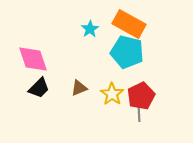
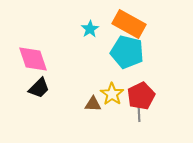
brown triangle: moved 14 px right, 16 px down; rotated 24 degrees clockwise
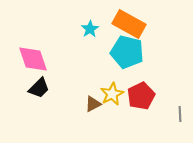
yellow star: rotated 10 degrees clockwise
brown triangle: rotated 30 degrees counterclockwise
gray line: moved 41 px right
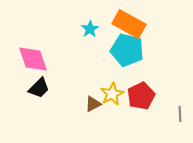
cyan pentagon: moved 2 px up
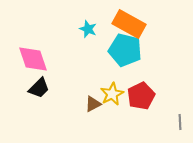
cyan star: moved 2 px left; rotated 18 degrees counterclockwise
cyan pentagon: moved 2 px left
gray line: moved 8 px down
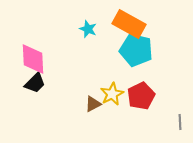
cyan pentagon: moved 11 px right
pink diamond: rotated 16 degrees clockwise
black trapezoid: moved 4 px left, 5 px up
